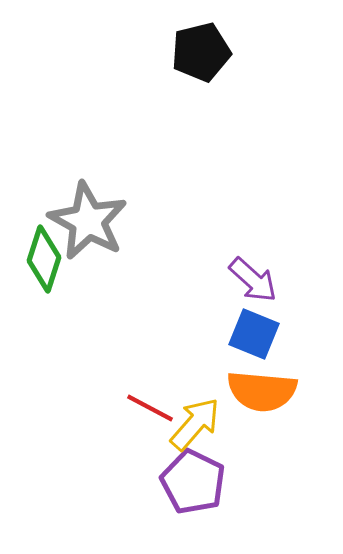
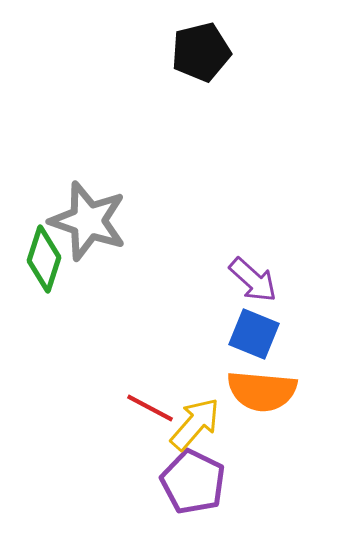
gray star: rotated 10 degrees counterclockwise
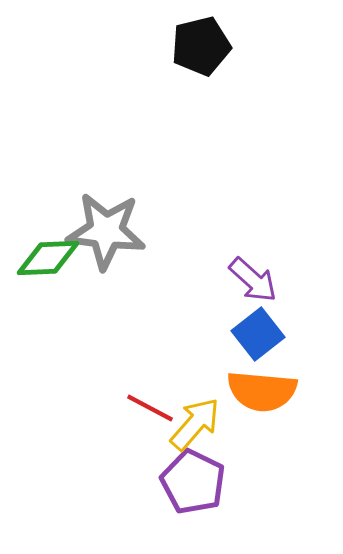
black pentagon: moved 6 px up
gray star: moved 18 px right, 10 px down; rotated 12 degrees counterclockwise
green diamond: moved 4 px right, 1 px up; rotated 70 degrees clockwise
blue square: moved 4 px right; rotated 30 degrees clockwise
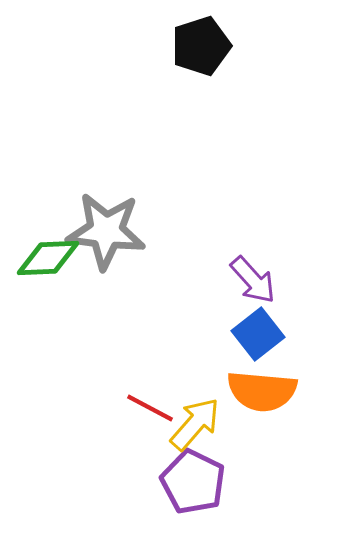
black pentagon: rotated 4 degrees counterclockwise
purple arrow: rotated 6 degrees clockwise
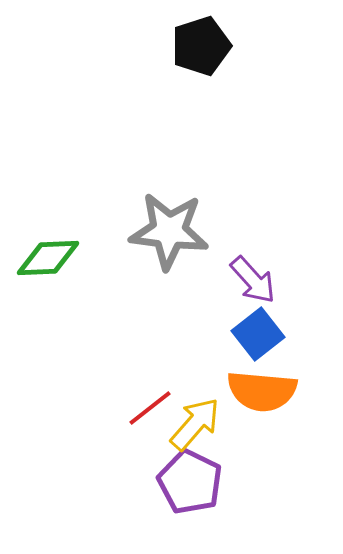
gray star: moved 63 px right
red line: rotated 66 degrees counterclockwise
purple pentagon: moved 3 px left
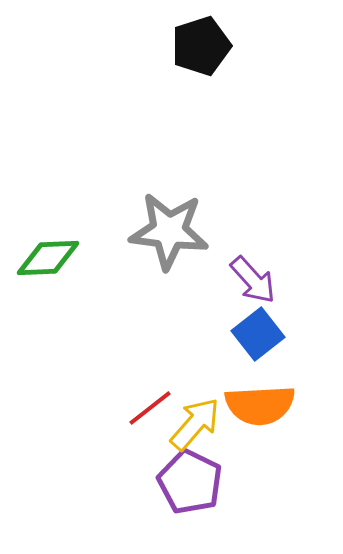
orange semicircle: moved 2 px left, 14 px down; rotated 8 degrees counterclockwise
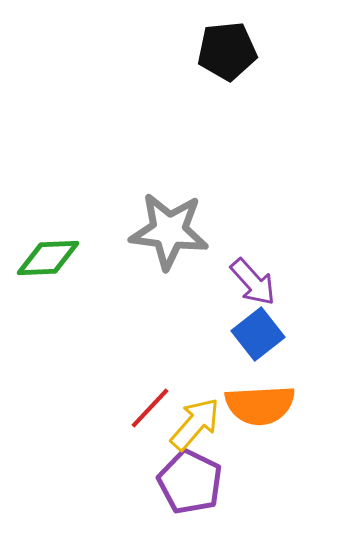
black pentagon: moved 26 px right, 5 px down; rotated 12 degrees clockwise
purple arrow: moved 2 px down
red line: rotated 9 degrees counterclockwise
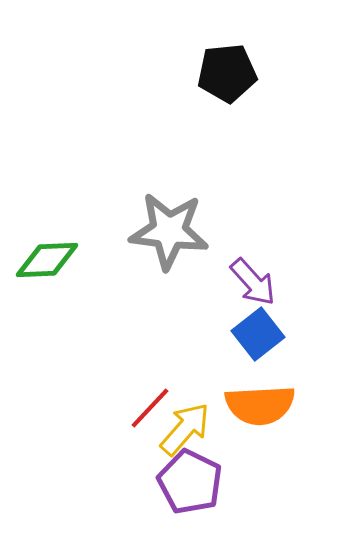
black pentagon: moved 22 px down
green diamond: moved 1 px left, 2 px down
yellow arrow: moved 10 px left, 5 px down
